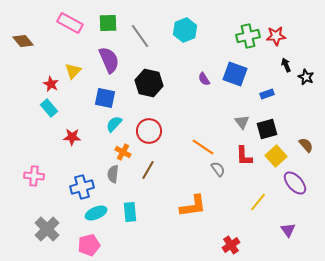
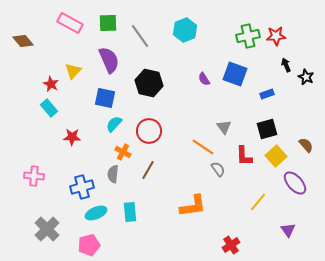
gray triangle at (242, 122): moved 18 px left, 5 px down
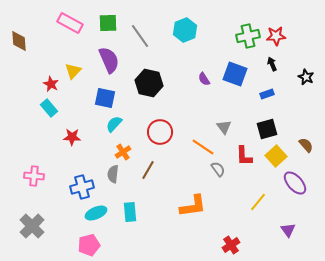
brown diamond at (23, 41): moved 4 px left; rotated 35 degrees clockwise
black arrow at (286, 65): moved 14 px left, 1 px up
red circle at (149, 131): moved 11 px right, 1 px down
orange cross at (123, 152): rotated 28 degrees clockwise
gray cross at (47, 229): moved 15 px left, 3 px up
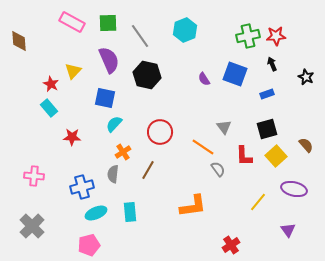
pink rectangle at (70, 23): moved 2 px right, 1 px up
black hexagon at (149, 83): moved 2 px left, 8 px up
purple ellipse at (295, 183): moved 1 px left, 6 px down; rotated 35 degrees counterclockwise
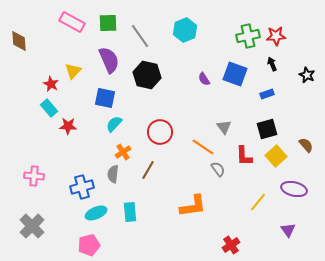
black star at (306, 77): moved 1 px right, 2 px up
red star at (72, 137): moved 4 px left, 11 px up
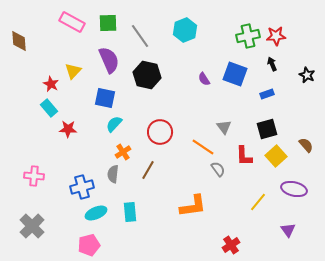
red star at (68, 126): moved 3 px down
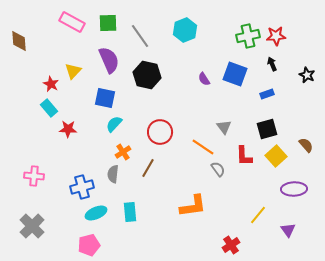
brown line at (148, 170): moved 2 px up
purple ellipse at (294, 189): rotated 15 degrees counterclockwise
yellow line at (258, 202): moved 13 px down
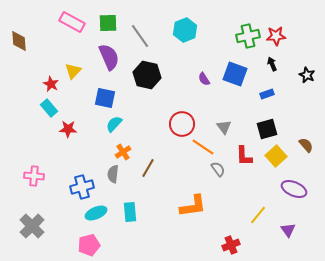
purple semicircle at (109, 60): moved 3 px up
red circle at (160, 132): moved 22 px right, 8 px up
purple ellipse at (294, 189): rotated 25 degrees clockwise
red cross at (231, 245): rotated 12 degrees clockwise
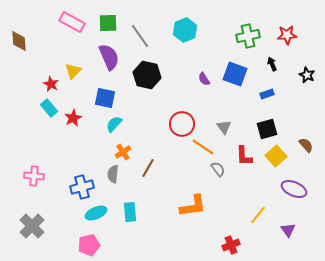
red star at (276, 36): moved 11 px right, 1 px up
red star at (68, 129): moved 5 px right, 11 px up; rotated 30 degrees counterclockwise
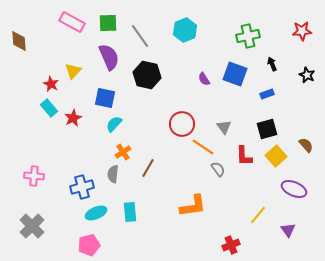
red star at (287, 35): moved 15 px right, 4 px up
